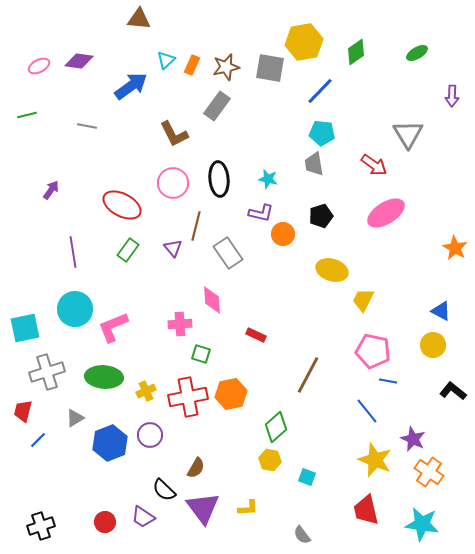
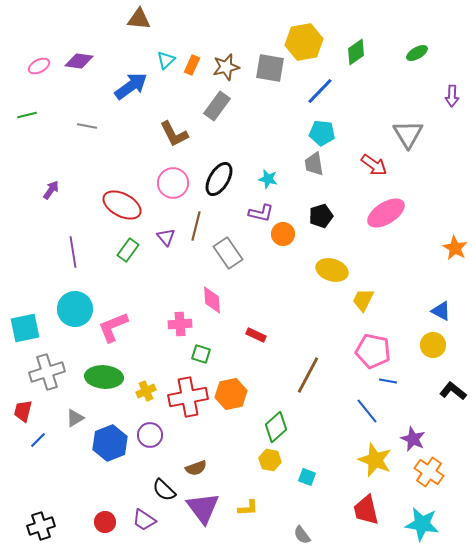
black ellipse at (219, 179): rotated 36 degrees clockwise
purple triangle at (173, 248): moved 7 px left, 11 px up
brown semicircle at (196, 468): rotated 40 degrees clockwise
purple trapezoid at (143, 517): moved 1 px right, 3 px down
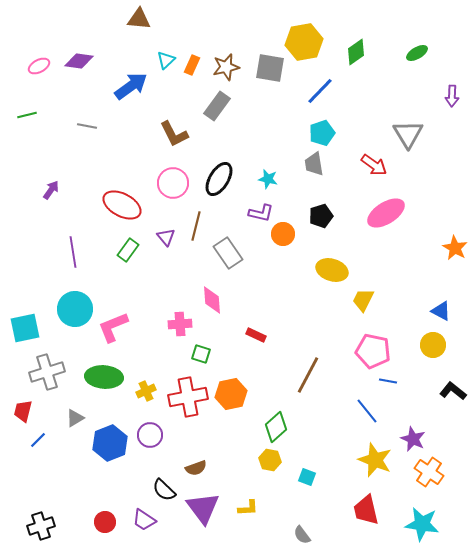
cyan pentagon at (322, 133): rotated 25 degrees counterclockwise
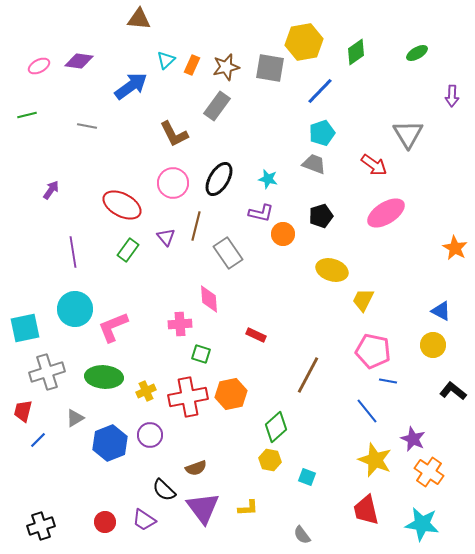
gray trapezoid at (314, 164): rotated 120 degrees clockwise
pink diamond at (212, 300): moved 3 px left, 1 px up
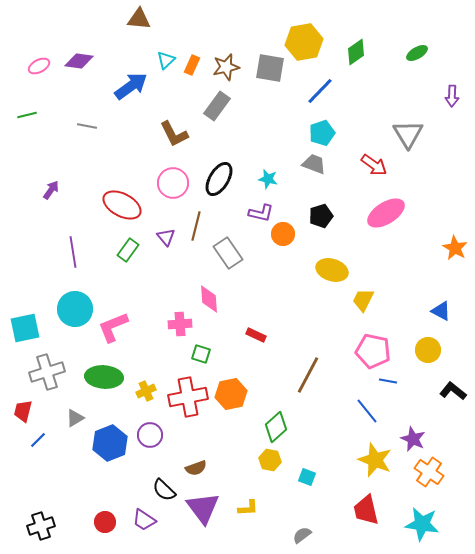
yellow circle at (433, 345): moved 5 px left, 5 px down
gray semicircle at (302, 535): rotated 90 degrees clockwise
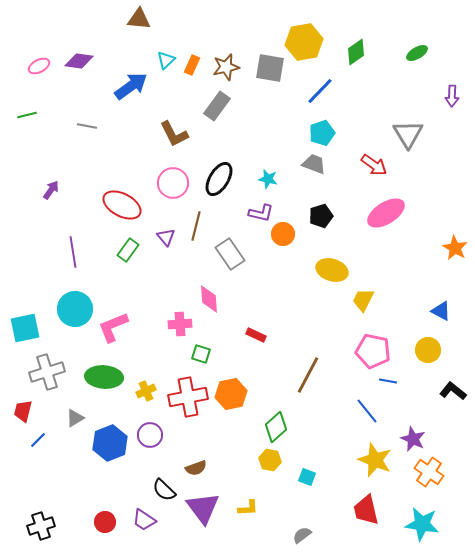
gray rectangle at (228, 253): moved 2 px right, 1 px down
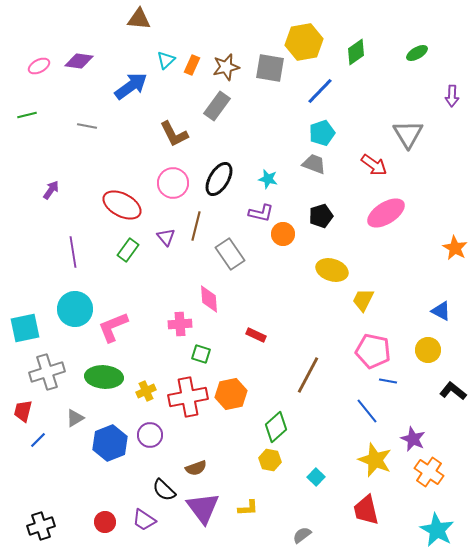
cyan square at (307, 477): moved 9 px right; rotated 24 degrees clockwise
cyan star at (422, 524): moved 15 px right, 6 px down; rotated 20 degrees clockwise
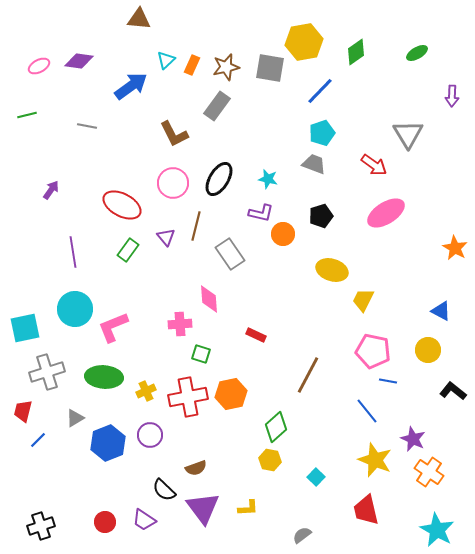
blue hexagon at (110, 443): moved 2 px left
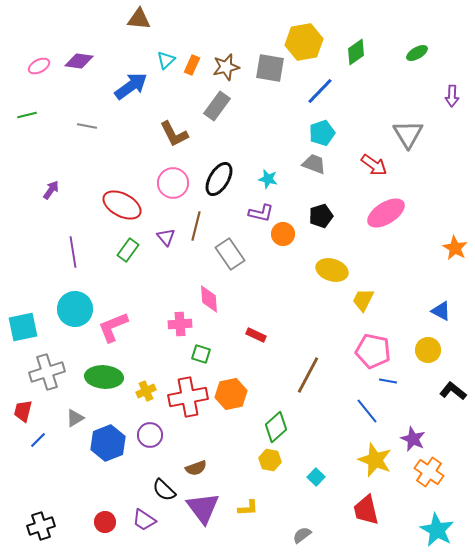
cyan square at (25, 328): moved 2 px left, 1 px up
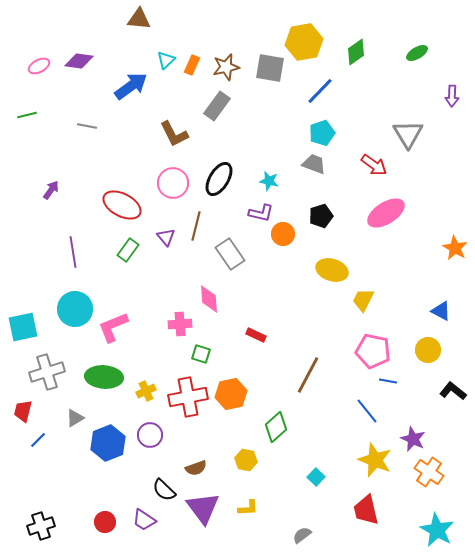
cyan star at (268, 179): moved 1 px right, 2 px down
yellow hexagon at (270, 460): moved 24 px left
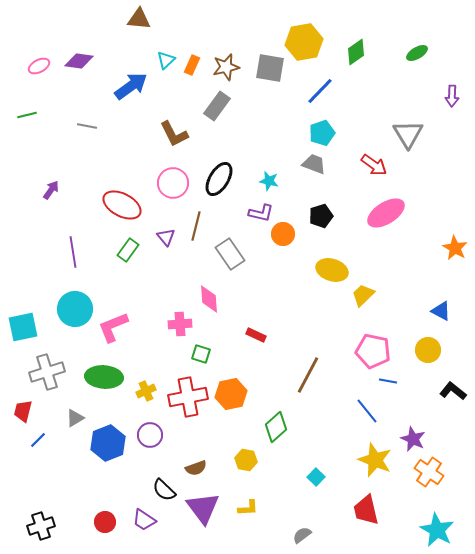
yellow trapezoid at (363, 300): moved 5 px up; rotated 20 degrees clockwise
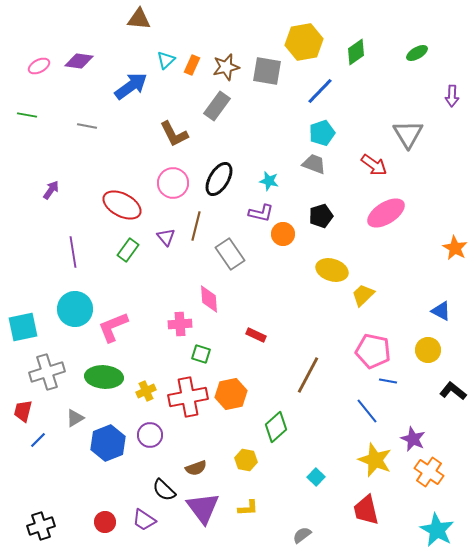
gray square at (270, 68): moved 3 px left, 3 px down
green line at (27, 115): rotated 24 degrees clockwise
